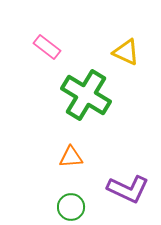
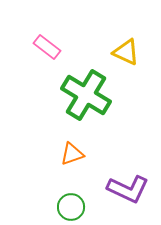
orange triangle: moved 1 px right, 3 px up; rotated 15 degrees counterclockwise
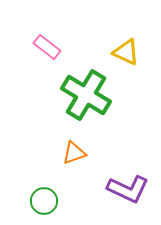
orange triangle: moved 2 px right, 1 px up
green circle: moved 27 px left, 6 px up
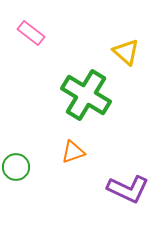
pink rectangle: moved 16 px left, 14 px up
yellow triangle: rotated 16 degrees clockwise
orange triangle: moved 1 px left, 1 px up
green circle: moved 28 px left, 34 px up
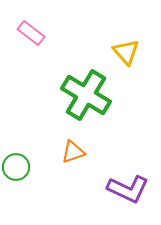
yellow triangle: rotated 8 degrees clockwise
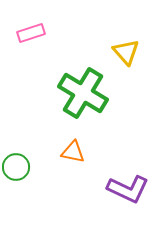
pink rectangle: rotated 56 degrees counterclockwise
green cross: moved 3 px left, 2 px up
orange triangle: rotated 30 degrees clockwise
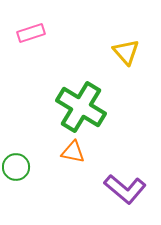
green cross: moved 2 px left, 14 px down
purple L-shape: moved 3 px left; rotated 15 degrees clockwise
